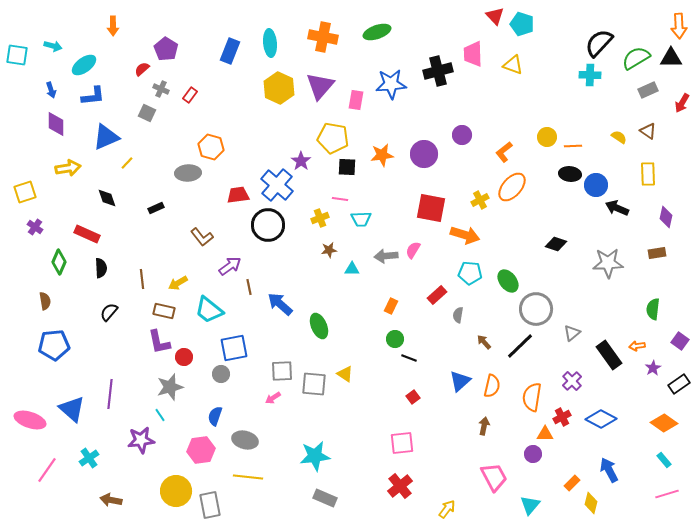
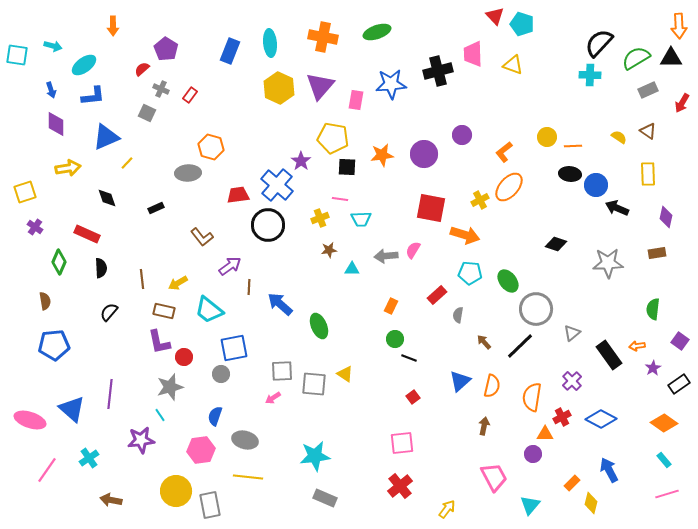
orange ellipse at (512, 187): moved 3 px left
brown line at (249, 287): rotated 14 degrees clockwise
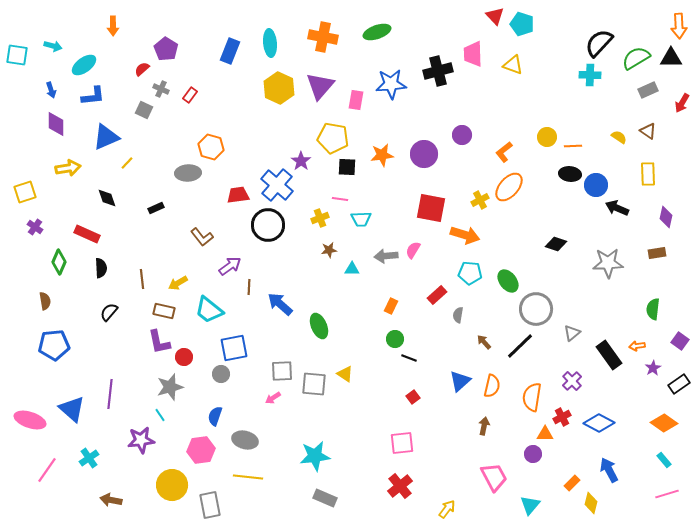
gray square at (147, 113): moved 3 px left, 3 px up
blue diamond at (601, 419): moved 2 px left, 4 px down
yellow circle at (176, 491): moved 4 px left, 6 px up
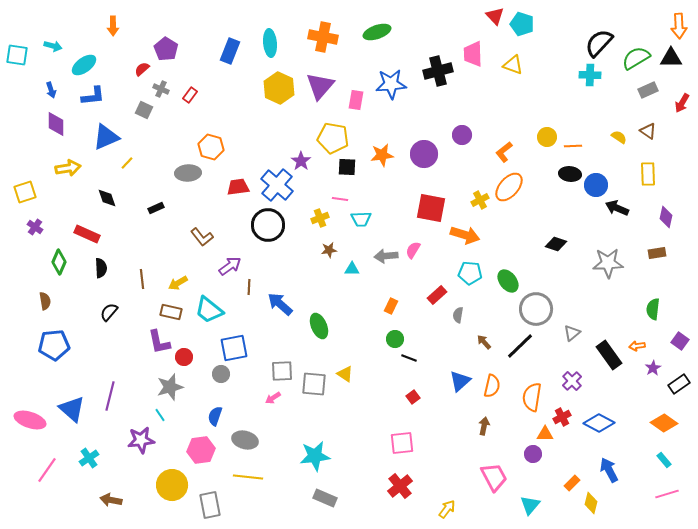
red trapezoid at (238, 195): moved 8 px up
brown rectangle at (164, 311): moved 7 px right, 1 px down
purple line at (110, 394): moved 2 px down; rotated 8 degrees clockwise
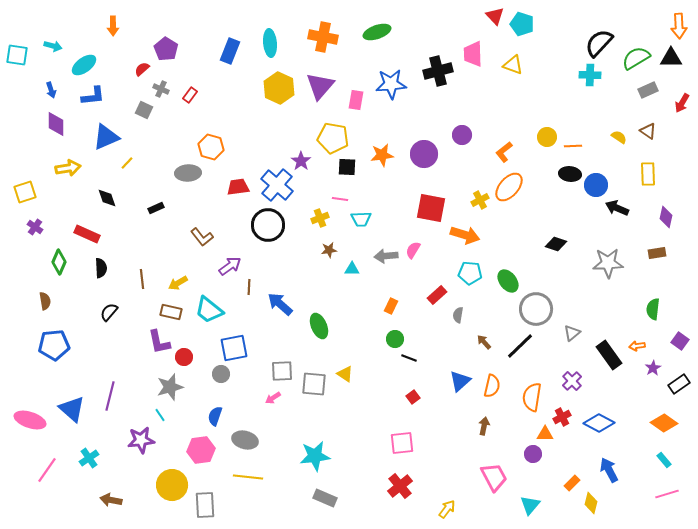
gray rectangle at (210, 505): moved 5 px left; rotated 8 degrees clockwise
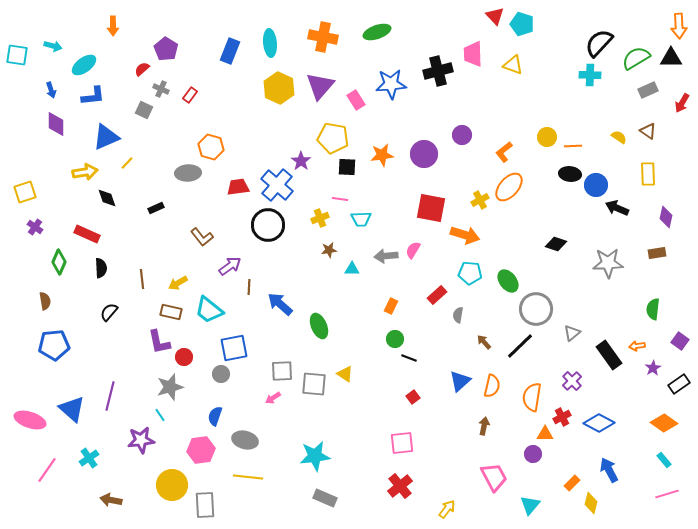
pink rectangle at (356, 100): rotated 42 degrees counterclockwise
yellow arrow at (68, 168): moved 17 px right, 4 px down
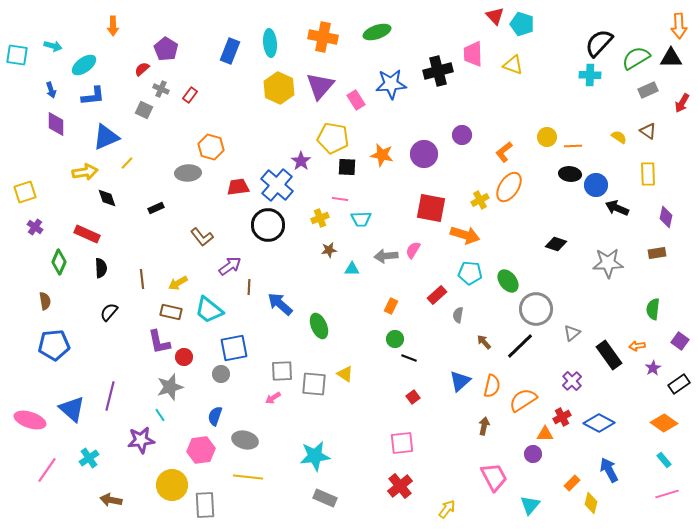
orange star at (382, 155): rotated 20 degrees clockwise
orange ellipse at (509, 187): rotated 8 degrees counterclockwise
orange semicircle at (532, 397): moved 9 px left, 3 px down; rotated 48 degrees clockwise
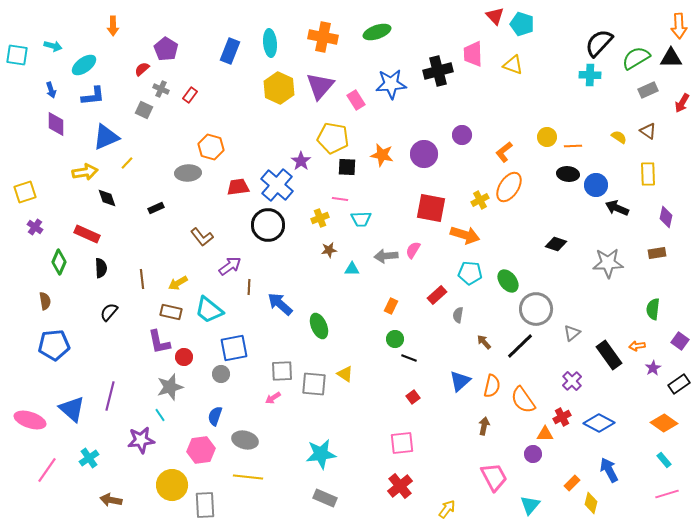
black ellipse at (570, 174): moved 2 px left
orange semicircle at (523, 400): rotated 92 degrees counterclockwise
cyan star at (315, 456): moved 6 px right, 2 px up
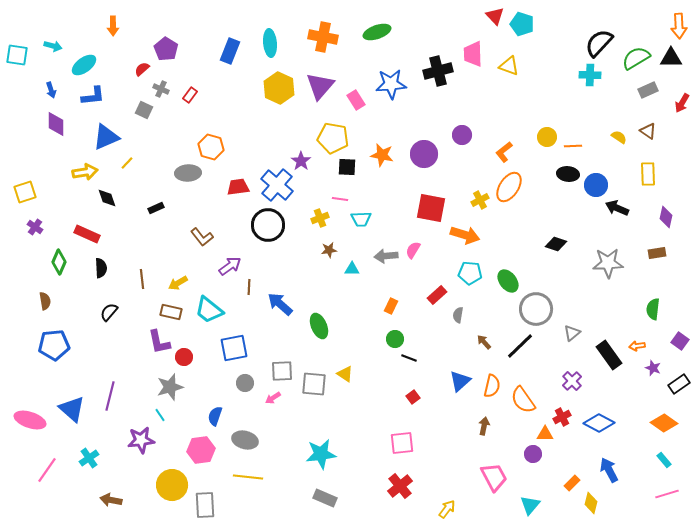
yellow triangle at (513, 65): moved 4 px left, 1 px down
purple star at (653, 368): rotated 21 degrees counterclockwise
gray circle at (221, 374): moved 24 px right, 9 px down
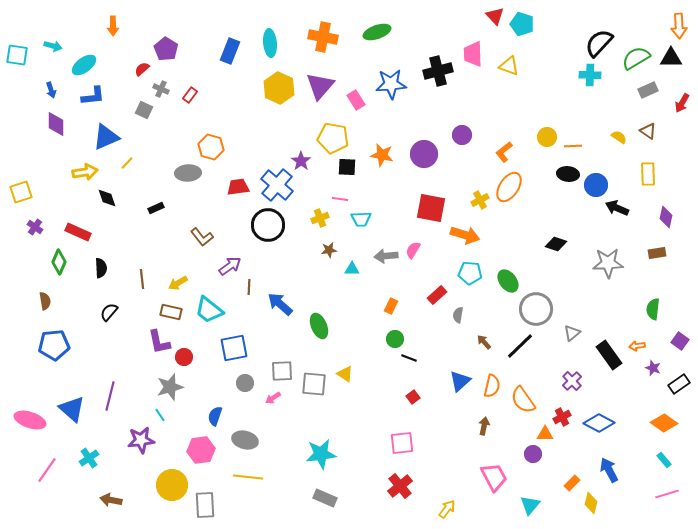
yellow square at (25, 192): moved 4 px left
red rectangle at (87, 234): moved 9 px left, 2 px up
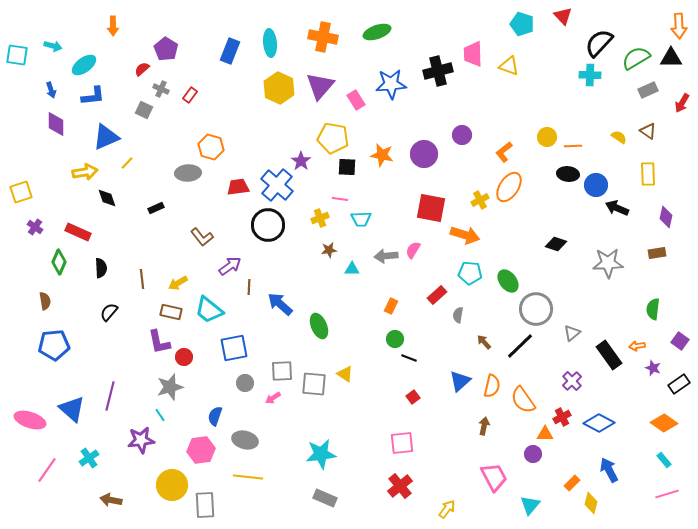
red triangle at (495, 16): moved 68 px right
